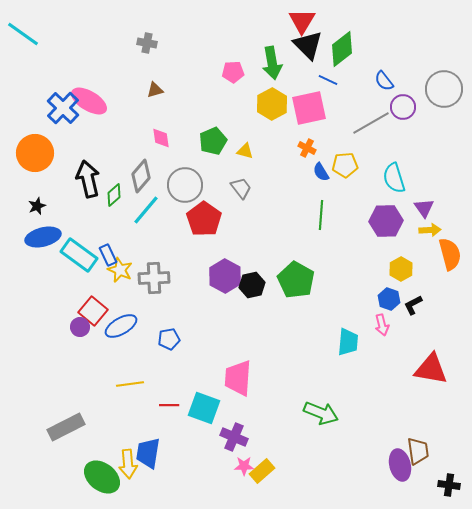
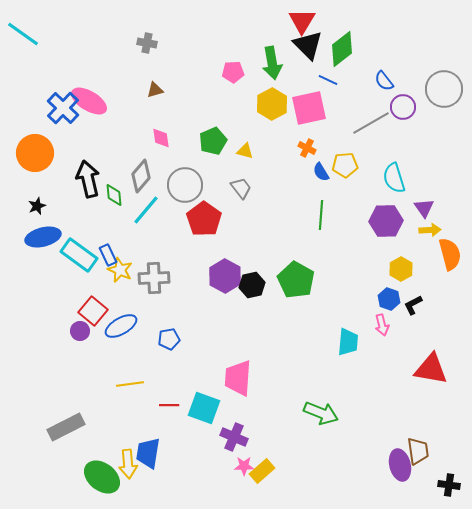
green diamond at (114, 195): rotated 55 degrees counterclockwise
purple circle at (80, 327): moved 4 px down
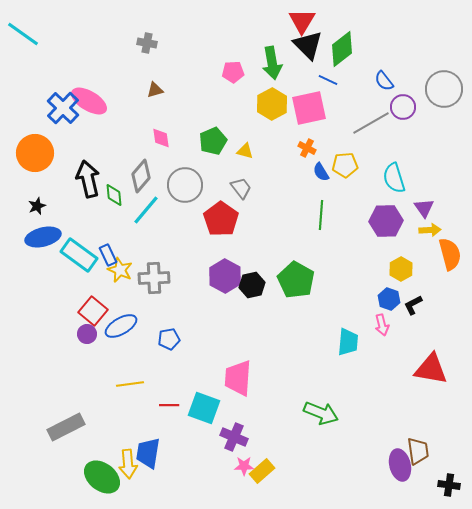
red pentagon at (204, 219): moved 17 px right
purple circle at (80, 331): moved 7 px right, 3 px down
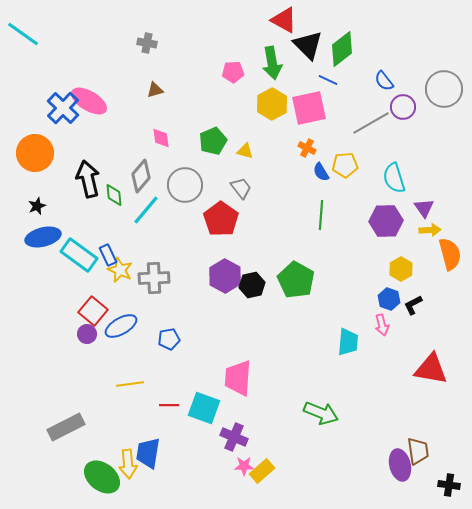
red triangle at (302, 21): moved 18 px left, 1 px up; rotated 32 degrees counterclockwise
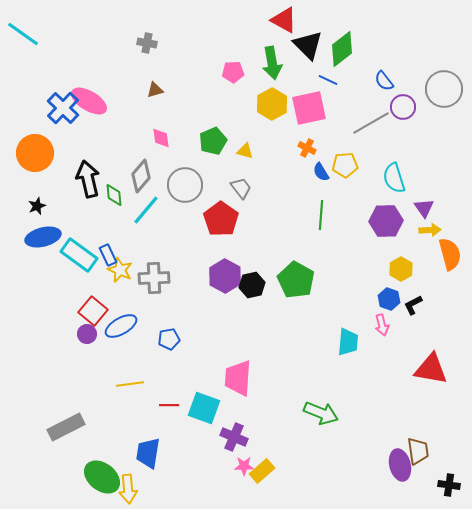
yellow arrow at (128, 464): moved 25 px down
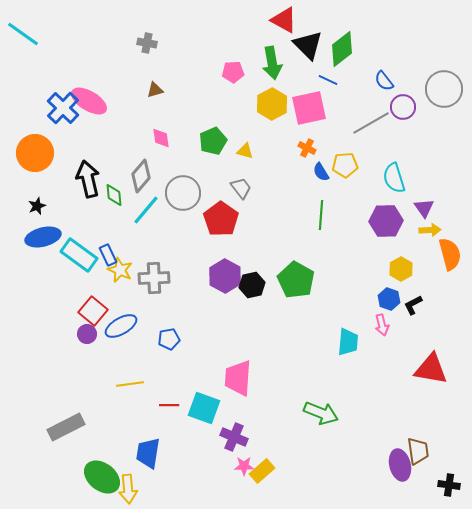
gray circle at (185, 185): moved 2 px left, 8 px down
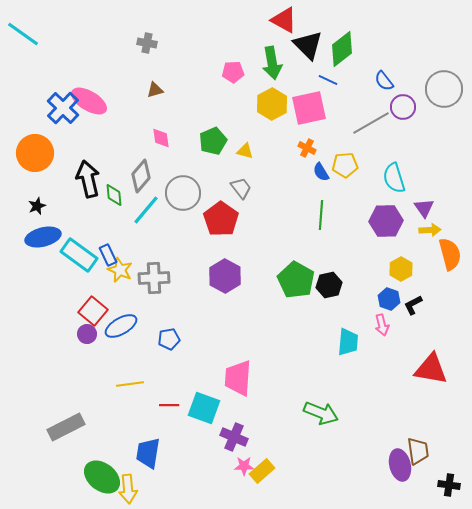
black hexagon at (252, 285): moved 77 px right
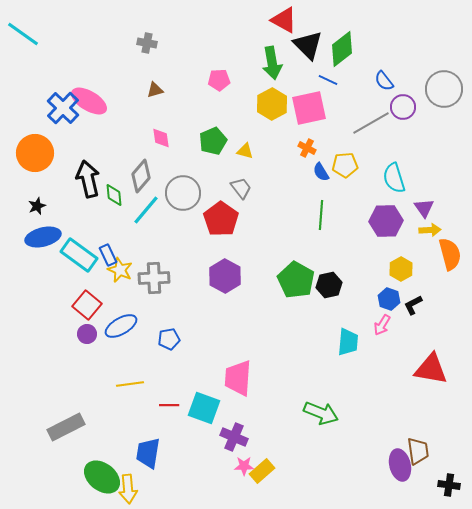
pink pentagon at (233, 72): moved 14 px left, 8 px down
red square at (93, 311): moved 6 px left, 6 px up
pink arrow at (382, 325): rotated 45 degrees clockwise
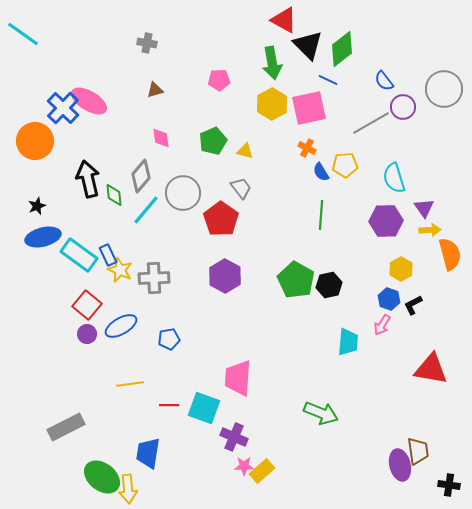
orange circle at (35, 153): moved 12 px up
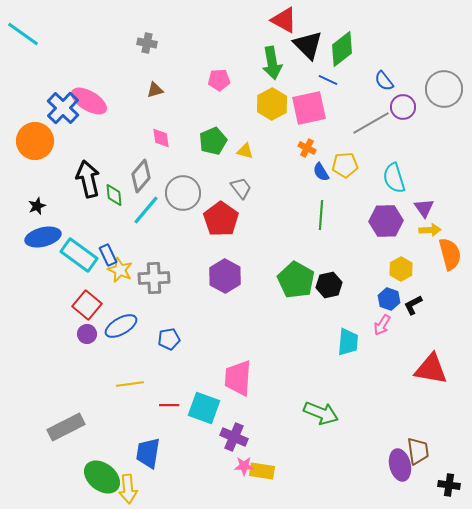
yellow rectangle at (262, 471): rotated 50 degrees clockwise
